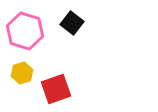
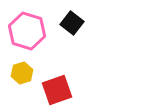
pink hexagon: moved 2 px right
red square: moved 1 px right, 1 px down
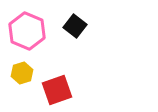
black square: moved 3 px right, 3 px down
pink hexagon: rotated 6 degrees clockwise
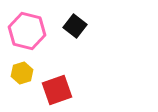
pink hexagon: rotated 9 degrees counterclockwise
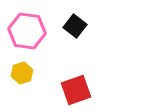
pink hexagon: rotated 6 degrees counterclockwise
red square: moved 19 px right
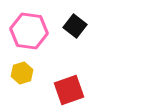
pink hexagon: moved 2 px right
red square: moved 7 px left
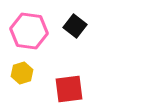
red square: moved 1 px up; rotated 12 degrees clockwise
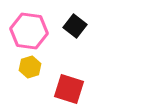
yellow hexagon: moved 8 px right, 6 px up
red square: rotated 24 degrees clockwise
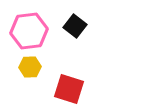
pink hexagon: rotated 15 degrees counterclockwise
yellow hexagon: rotated 15 degrees clockwise
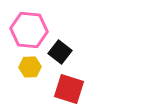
black square: moved 15 px left, 26 px down
pink hexagon: moved 1 px up; rotated 12 degrees clockwise
